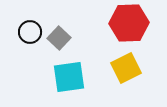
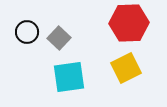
black circle: moved 3 px left
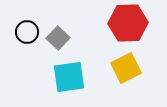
red hexagon: moved 1 px left
gray square: moved 1 px left
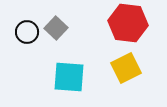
red hexagon: rotated 9 degrees clockwise
gray square: moved 2 px left, 10 px up
cyan square: rotated 12 degrees clockwise
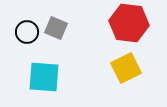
red hexagon: moved 1 px right
gray square: rotated 20 degrees counterclockwise
cyan square: moved 25 px left
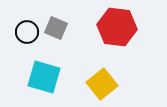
red hexagon: moved 12 px left, 4 px down
yellow square: moved 24 px left, 16 px down; rotated 12 degrees counterclockwise
cyan square: rotated 12 degrees clockwise
